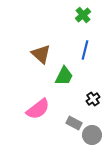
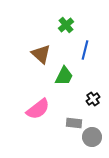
green cross: moved 17 px left, 10 px down
gray rectangle: rotated 21 degrees counterclockwise
gray circle: moved 2 px down
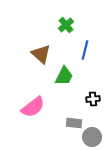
black cross: rotated 32 degrees clockwise
pink semicircle: moved 5 px left, 2 px up
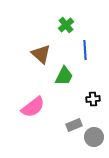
blue line: rotated 18 degrees counterclockwise
gray rectangle: moved 2 px down; rotated 28 degrees counterclockwise
gray circle: moved 2 px right
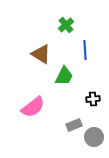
brown triangle: rotated 10 degrees counterclockwise
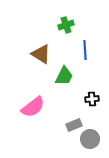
green cross: rotated 21 degrees clockwise
black cross: moved 1 px left
gray circle: moved 4 px left, 2 px down
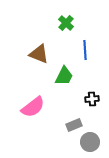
green cross: moved 2 px up; rotated 28 degrees counterclockwise
brown triangle: moved 2 px left; rotated 10 degrees counterclockwise
gray circle: moved 3 px down
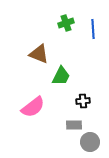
green cross: rotated 28 degrees clockwise
blue line: moved 8 px right, 21 px up
green trapezoid: moved 3 px left
black cross: moved 9 px left, 2 px down
gray rectangle: rotated 21 degrees clockwise
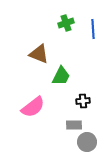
gray circle: moved 3 px left
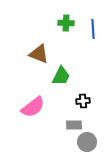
green cross: rotated 21 degrees clockwise
